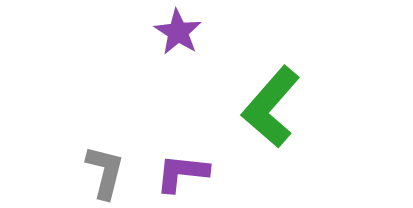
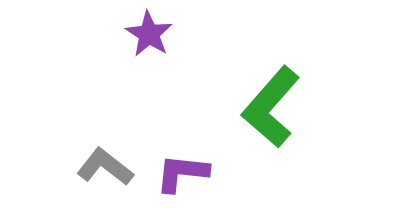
purple star: moved 29 px left, 2 px down
gray L-shape: moved 5 px up; rotated 66 degrees counterclockwise
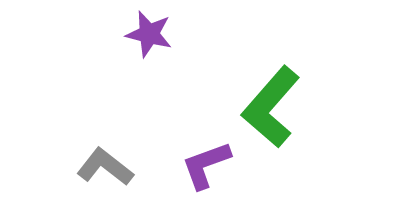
purple star: rotated 18 degrees counterclockwise
purple L-shape: moved 24 px right, 8 px up; rotated 26 degrees counterclockwise
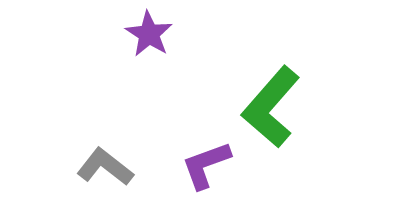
purple star: rotated 18 degrees clockwise
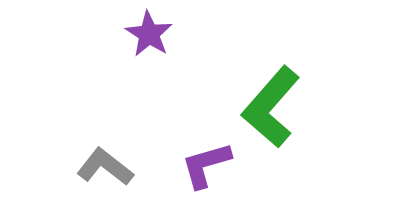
purple L-shape: rotated 4 degrees clockwise
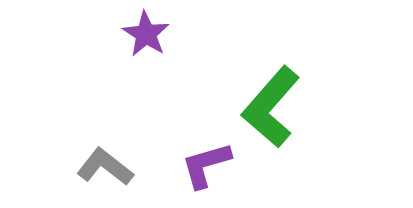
purple star: moved 3 px left
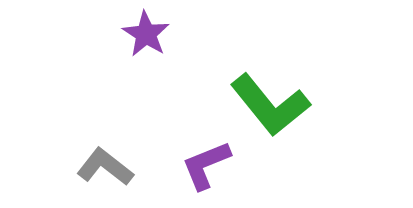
green L-shape: moved 1 px left, 2 px up; rotated 80 degrees counterclockwise
purple L-shape: rotated 6 degrees counterclockwise
